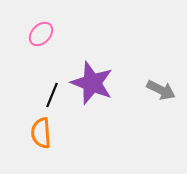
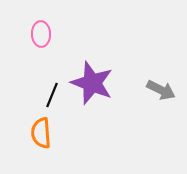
pink ellipse: rotated 45 degrees counterclockwise
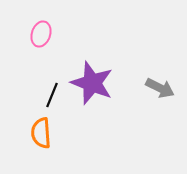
pink ellipse: rotated 20 degrees clockwise
gray arrow: moved 1 px left, 2 px up
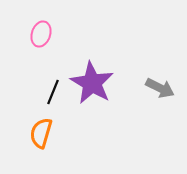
purple star: rotated 9 degrees clockwise
black line: moved 1 px right, 3 px up
orange semicircle: rotated 20 degrees clockwise
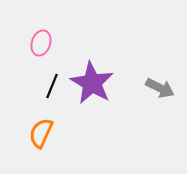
pink ellipse: moved 9 px down
black line: moved 1 px left, 6 px up
orange semicircle: rotated 8 degrees clockwise
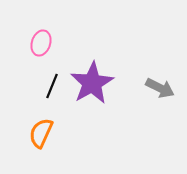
purple star: rotated 12 degrees clockwise
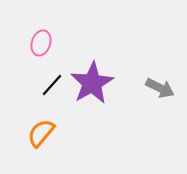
black line: moved 1 px up; rotated 20 degrees clockwise
orange semicircle: rotated 16 degrees clockwise
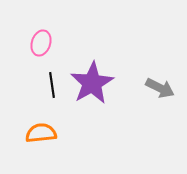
black line: rotated 50 degrees counterclockwise
orange semicircle: rotated 44 degrees clockwise
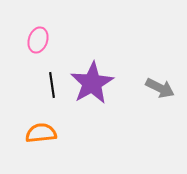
pink ellipse: moved 3 px left, 3 px up
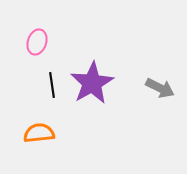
pink ellipse: moved 1 px left, 2 px down
orange semicircle: moved 2 px left
